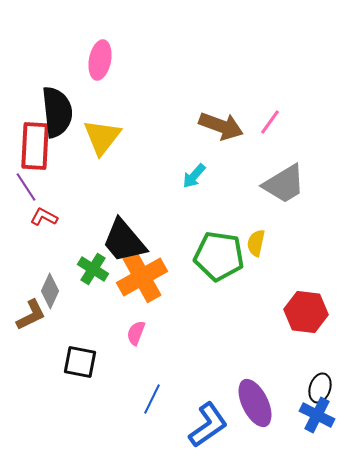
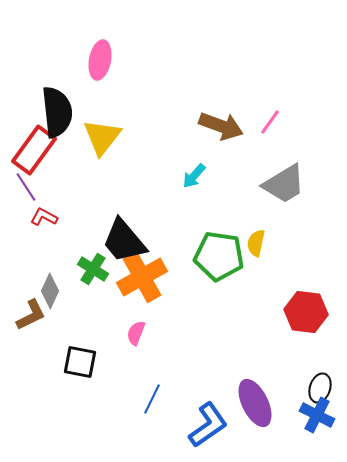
red rectangle: moved 1 px left, 4 px down; rotated 33 degrees clockwise
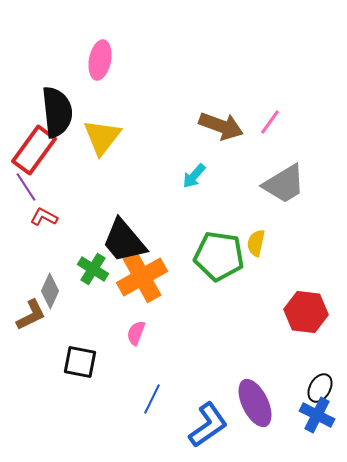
black ellipse: rotated 12 degrees clockwise
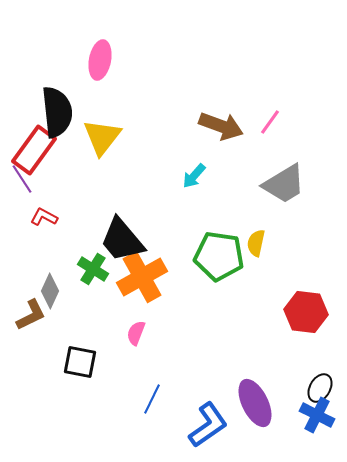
purple line: moved 4 px left, 8 px up
black trapezoid: moved 2 px left, 1 px up
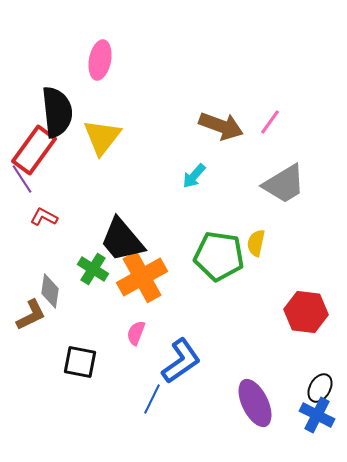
gray diamond: rotated 16 degrees counterclockwise
blue L-shape: moved 27 px left, 64 px up
